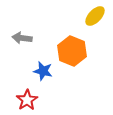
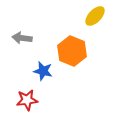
red star: rotated 25 degrees clockwise
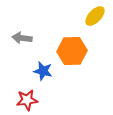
orange hexagon: rotated 24 degrees counterclockwise
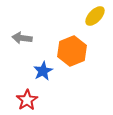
orange hexagon: rotated 20 degrees counterclockwise
blue star: rotated 30 degrees clockwise
red star: rotated 25 degrees counterclockwise
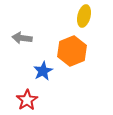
yellow ellipse: moved 11 px left; rotated 30 degrees counterclockwise
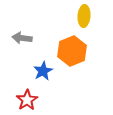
yellow ellipse: rotated 10 degrees counterclockwise
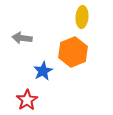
yellow ellipse: moved 2 px left, 1 px down
orange hexagon: moved 1 px right, 1 px down
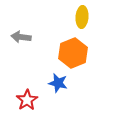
gray arrow: moved 1 px left, 1 px up
orange hexagon: moved 1 px down
blue star: moved 15 px right, 12 px down; rotated 30 degrees counterclockwise
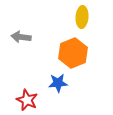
blue star: rotated 18 degrees counterclockwise
red star: rotated 15 degrees counterclockwise
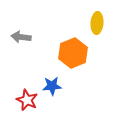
yellow ellipse: moved 15 px right, 6 px down
blue star: moved 6 px left, 3 px down
